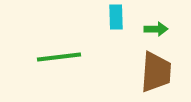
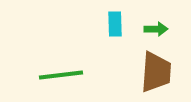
cyan rectangle: moved 1 px left, 7 px down
green line: moved 2 px right, 18 px down
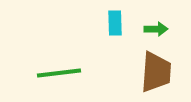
cyan rectangle: moved 1 px up
green line: moved 2 px left, 2 px up
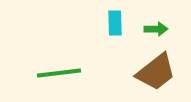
brown trapezoid: rotated 48 degrees clockwise
